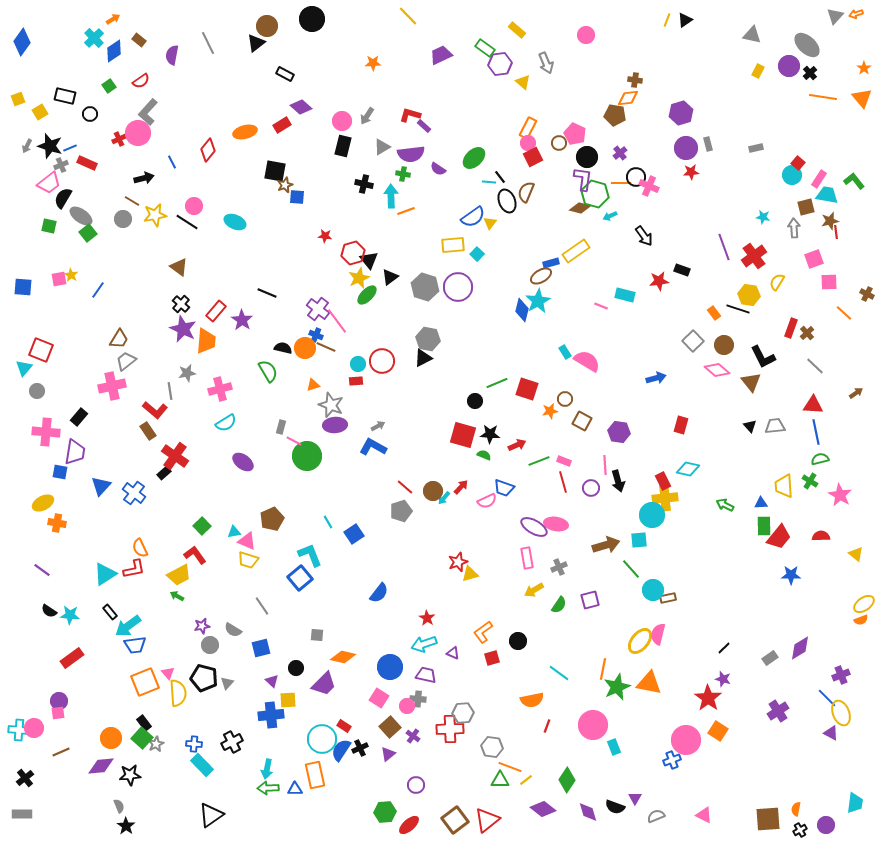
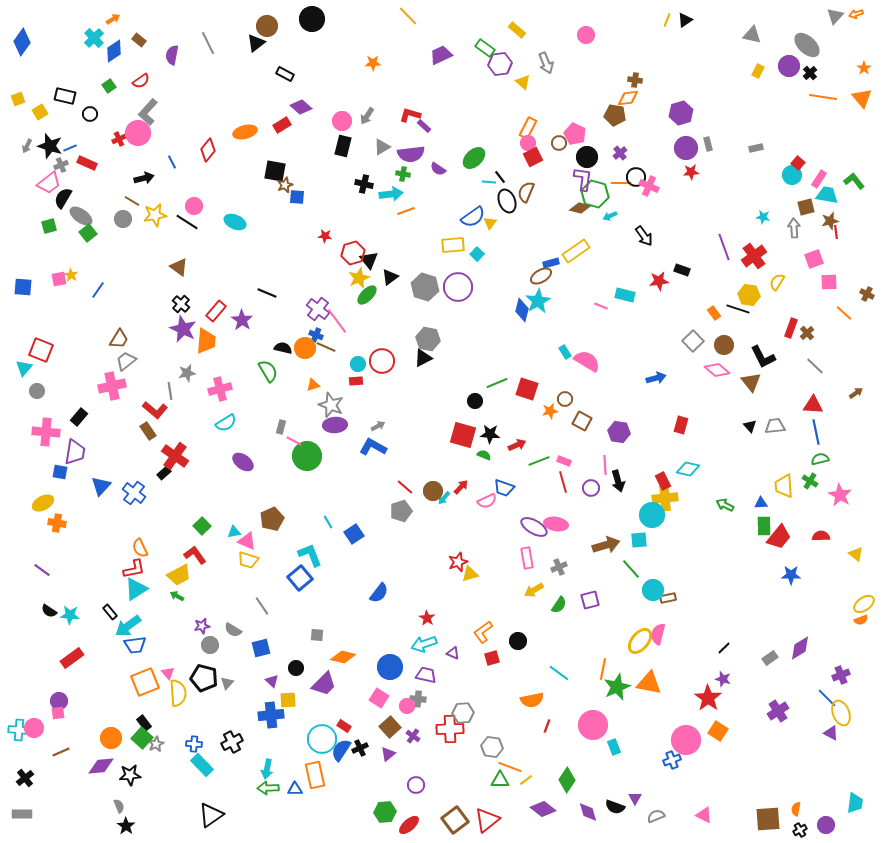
cyan arrow at (391, 196): moved 2 px up; rotated 85 degrees clockwise
green square at (49, 226): rotated 28 degrees counterclockwise
cyan triangle at (105, 574): moved 31 px right, 15 px down
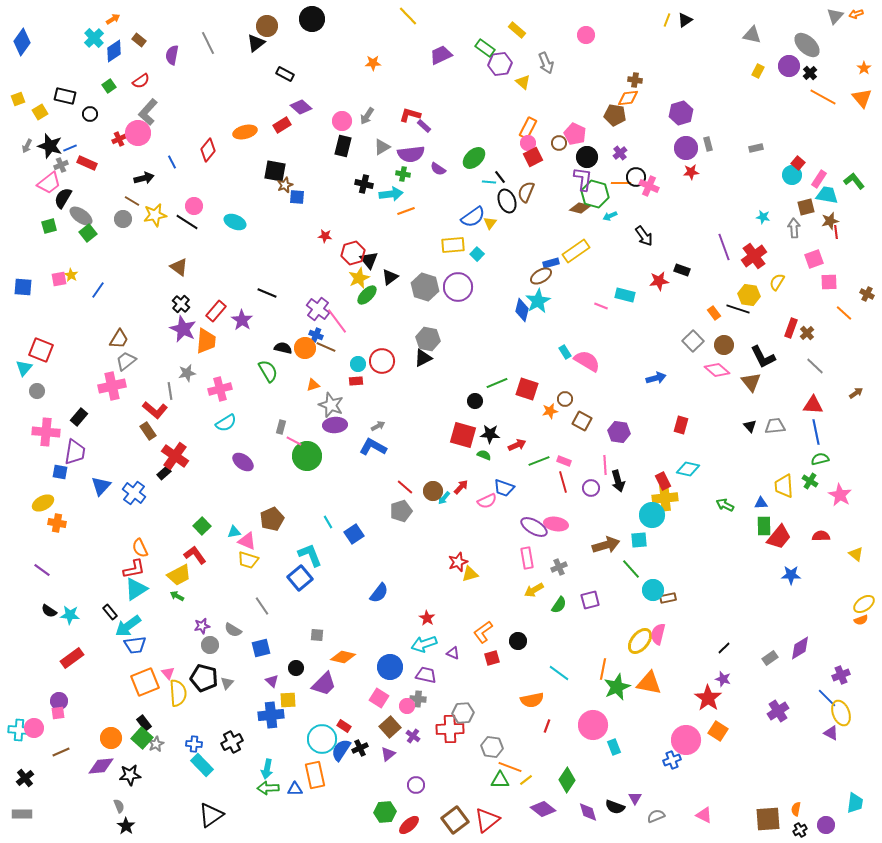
orange line at (823, 97): rotated 20 degrees clockwise
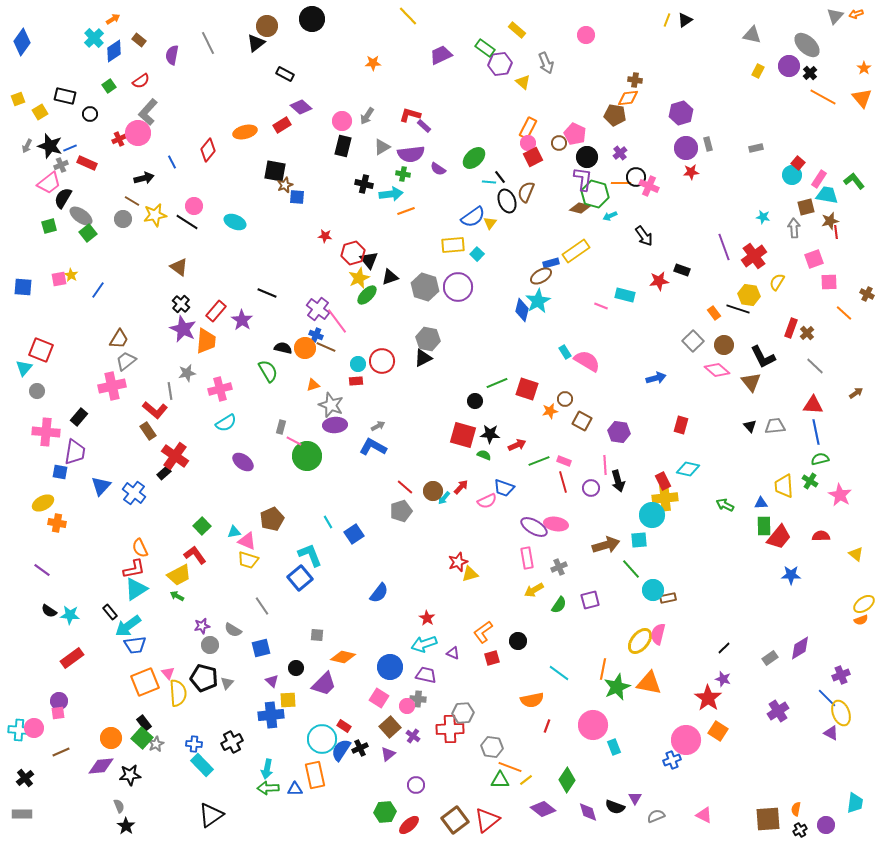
black triangle at (390, 277): rotated 18 degrees clockwise
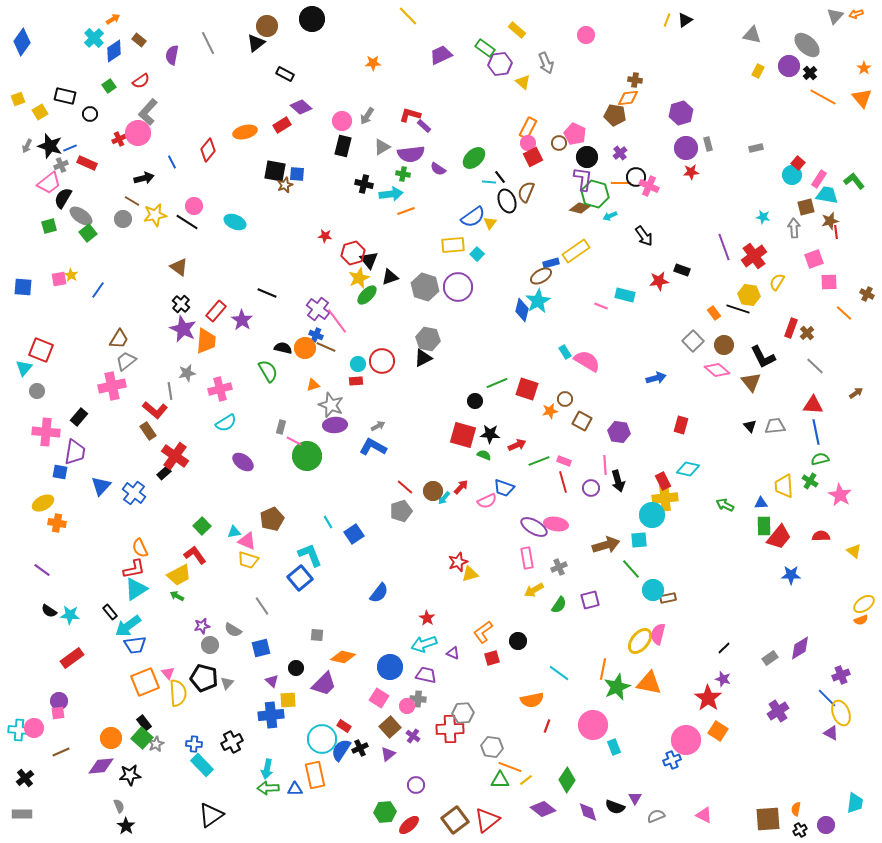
blue square at (297, 197): moved 23 px up
yellow triangle at (856, 554): moved 2 px left, 3 px up
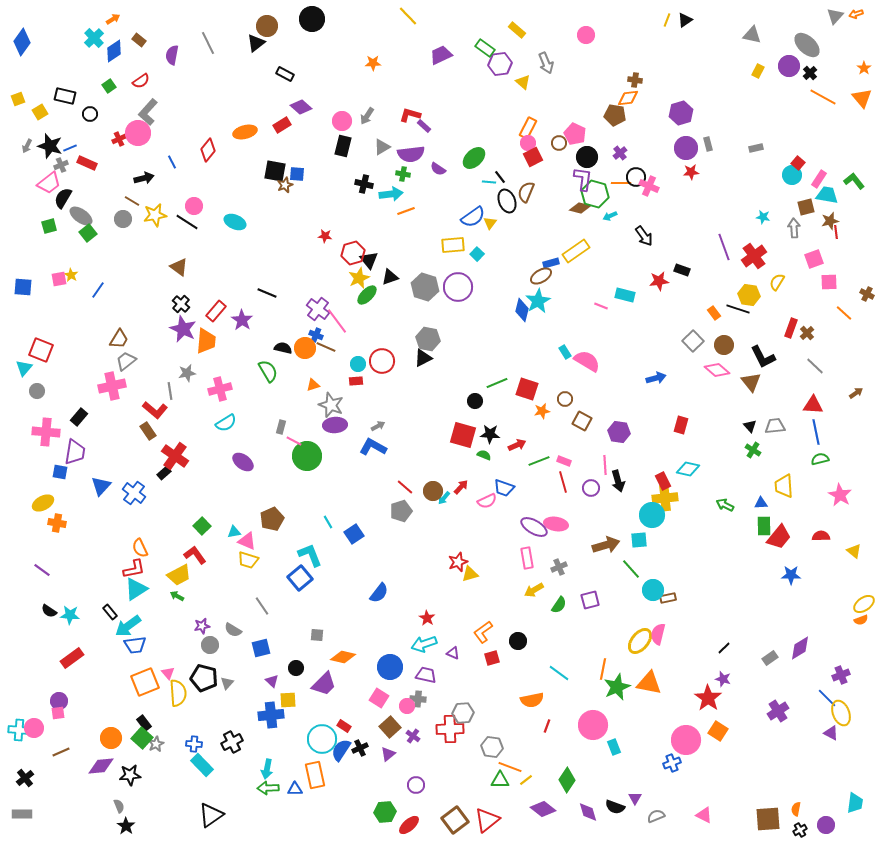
orange star at (550, 411): moved 8 px left
green cross at (810, 481): moved 57 px left, 31 px up
blue cross at (672, 760): moved 3 px down
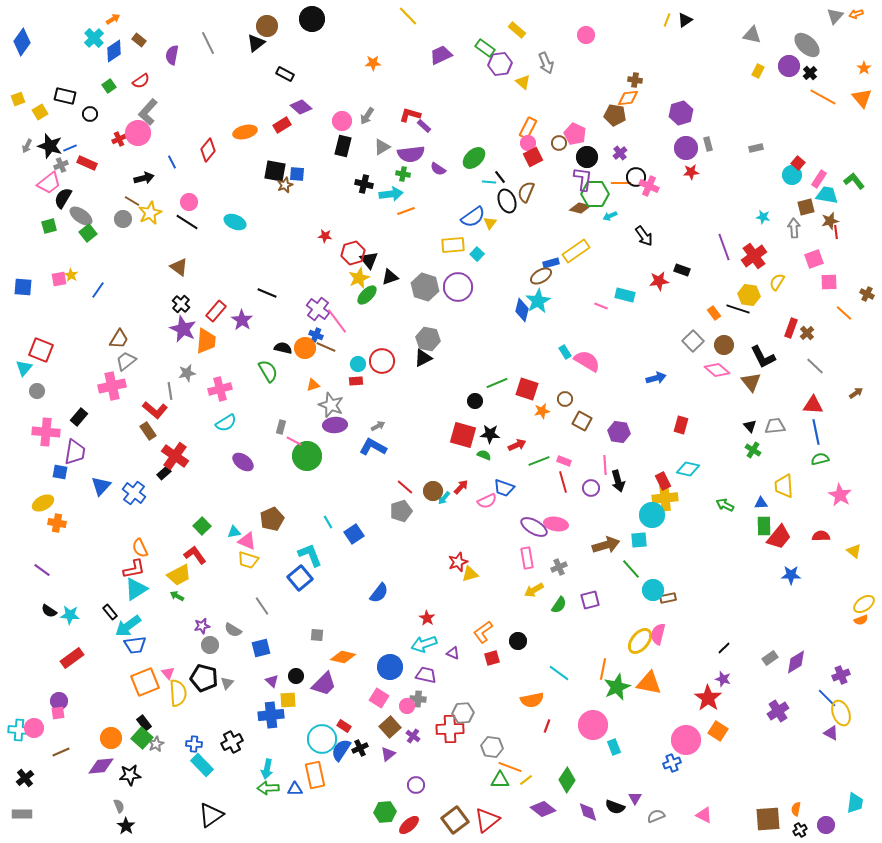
green hexagon at (595, 194): rotated 16 degrees counterclockwise
pink circle at (194, 206): moved 5 px left, 4 px up
yellow star at (155, 215): moved 5 px left, 2 px up; rotated 15 degrees counterclockwise
purple diamond at (800, 648): moved 4 px left, 14 px down
black circle at (296, 668): moved 8 px down
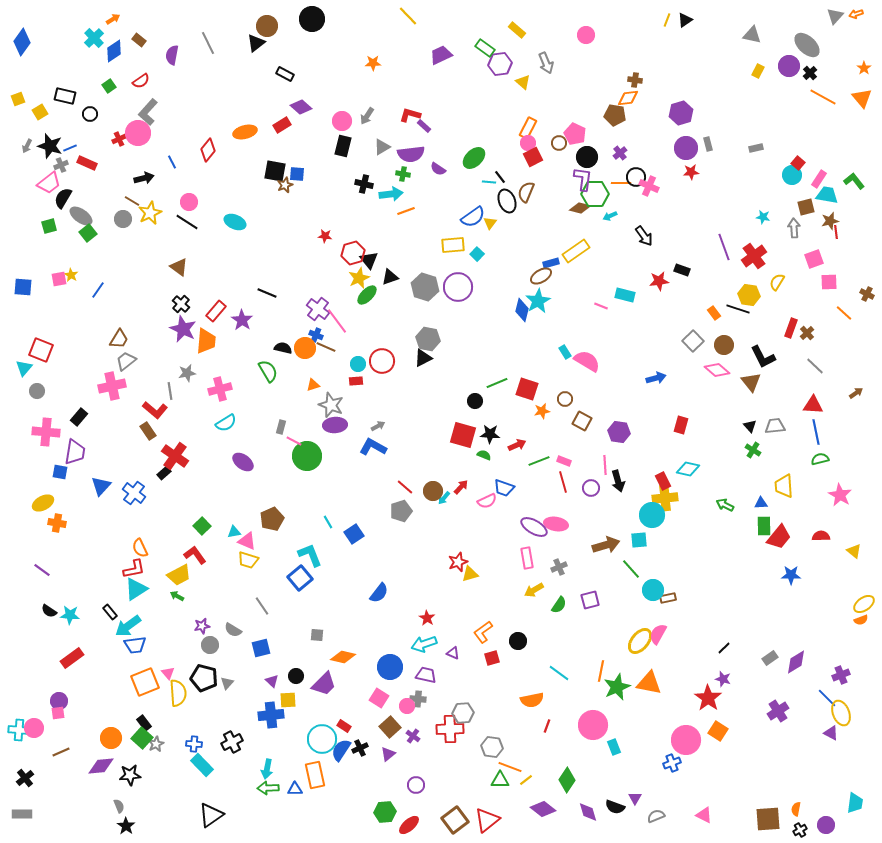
pink semicircle at (658, 634): rotated 15 degrees clockwise
orange line at (603, 669): moved 2 px left, 2 px down
